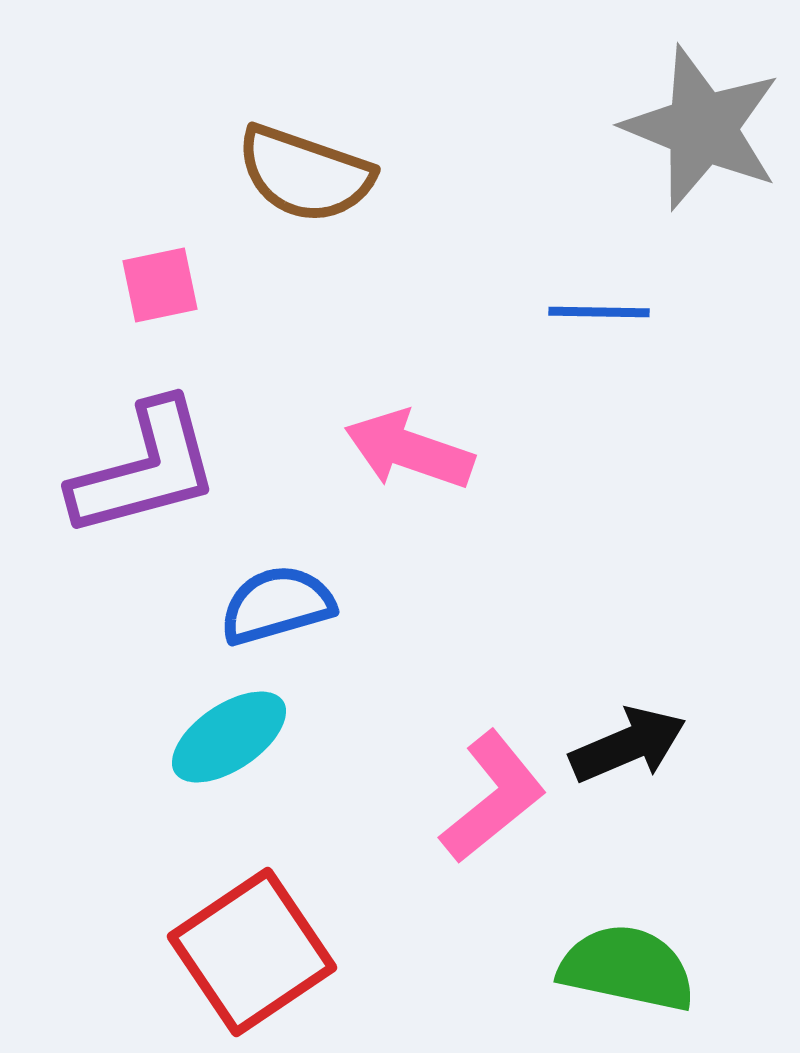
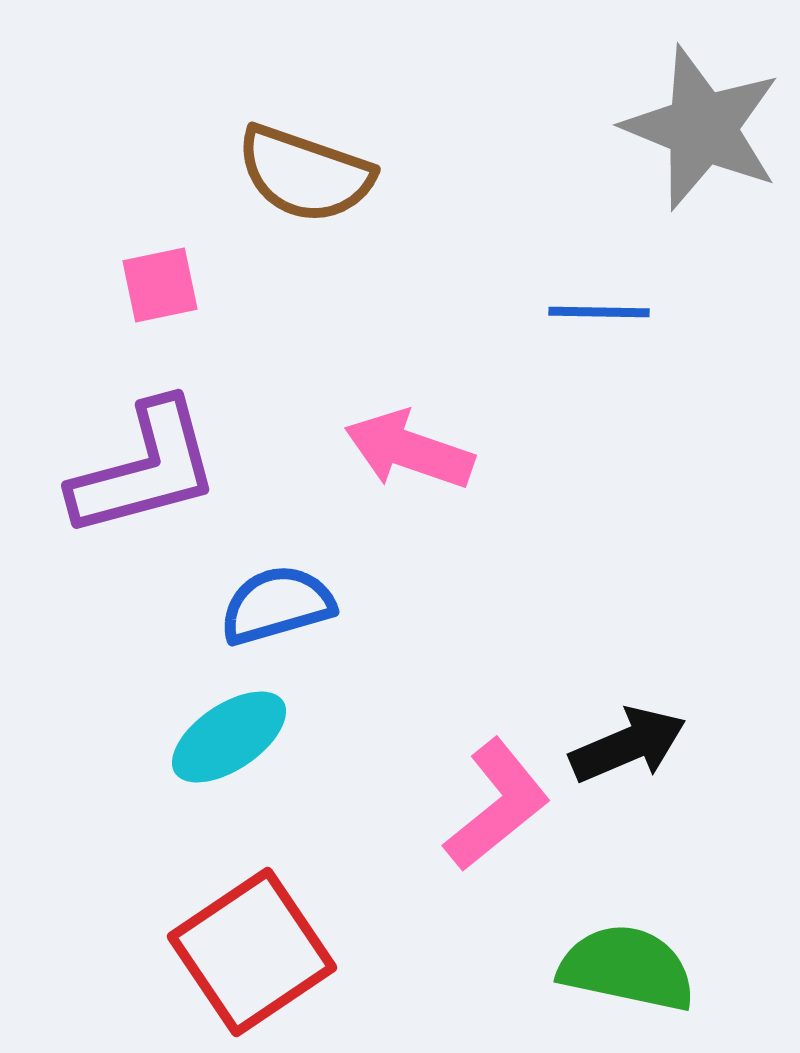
pink L-shape: moved 4 px right, 8 px down
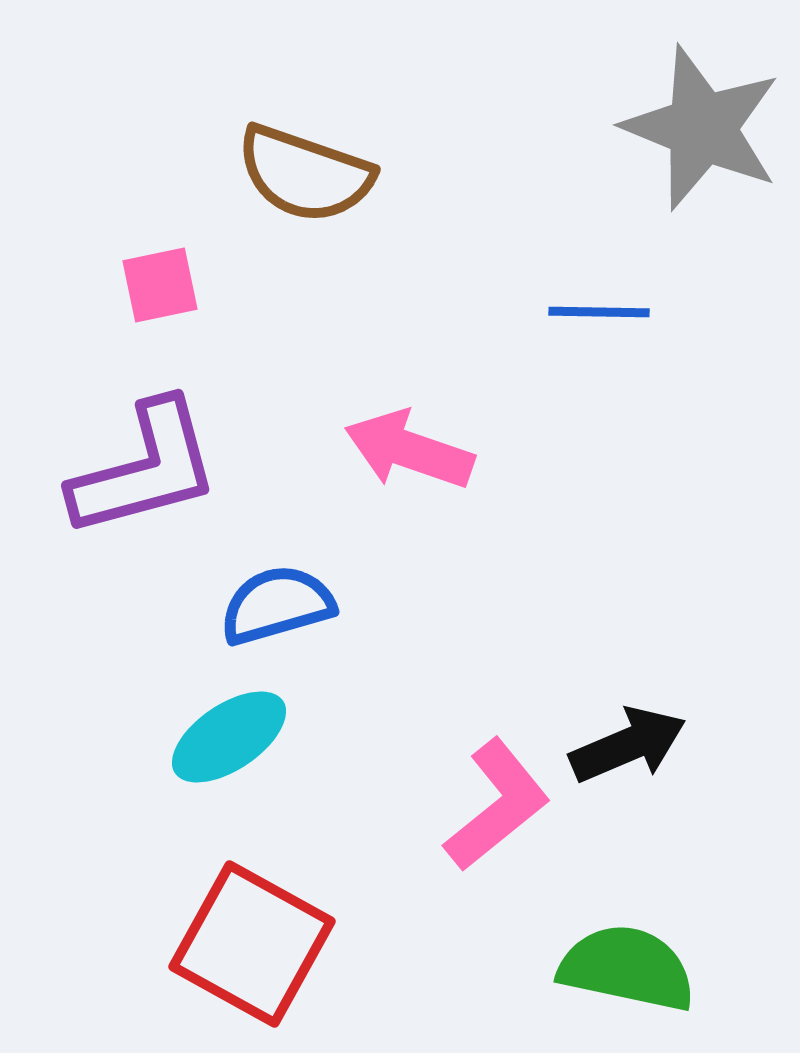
red square: moved 8 px up; rotated 27 degrees counterclockwise
